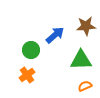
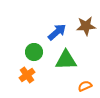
blue arrow: moved 2 px right, 3 px up
green circle: moved 3 px right, 2 px down
green triangle: moved 15 px left
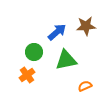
green triangle: rotated 10 degrees counterclockwise
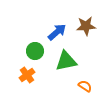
green circle: moved 1 px right, 1 px up
green triangle: moved 1 px down
orange semicircle: rotated 56 degrees clockwise
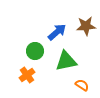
orange semicircle: moved 3 px left, 1 px up
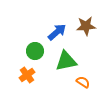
orange semicircle: moved 1 px right, 3 px up
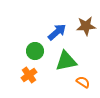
orange cross: moved 2 px right
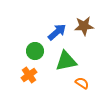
brown star: moved 2 px left
orange semicircle: moved 1 px left, 1 px down
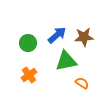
brown star: moved 11 px down
blue arrow: moved 3 px down
green circle: moved 7 px left, 8 px up
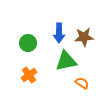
blue arrow: moved 2 px right, 2 px up; rotated 132 degrees clockwise
